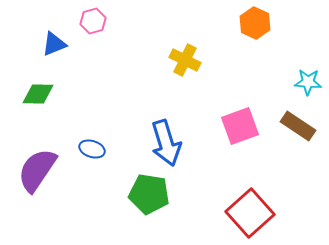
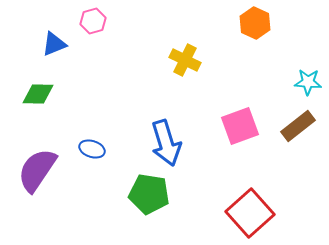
brown rectangle: rotated 72 degrees counterclockwise
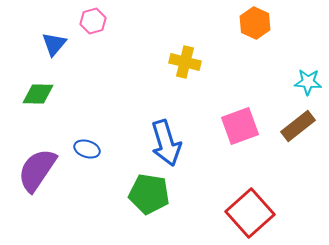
blue triangle: rotated 28 degrees counterclockwise
yellow cross: moved 2 px down; rotated 12 degrees counterclockwise
blue ellipse: moved 5 px left
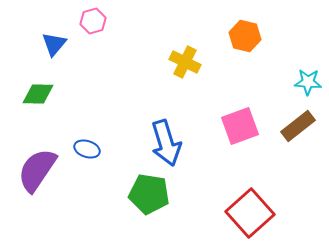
orange hexagon: moved 10 px left, 13 px down; rotated 12 degrees counterclockwise
yellow cross: rotated 12 degrees clockwise
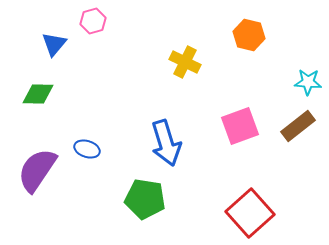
orange hexagon: moved 4 px right, 1 px up
green pentagon: moved 4 px left, 5 px down
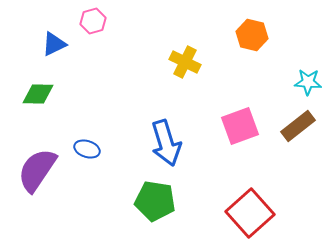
orange hexagon: moved 3 px right
blue triangle: rotated 24 degrees clockwise
green pentagon: moved 10 px right, 2 px down
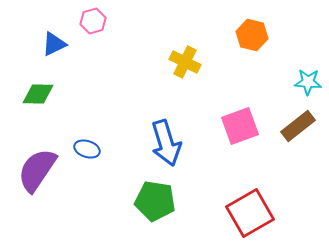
red square: rotated 12 degrees clockwise
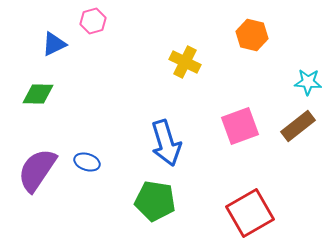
blue ellipse: moved 13 px down
